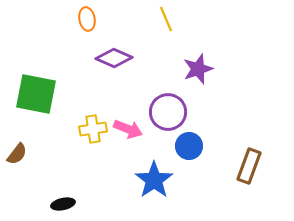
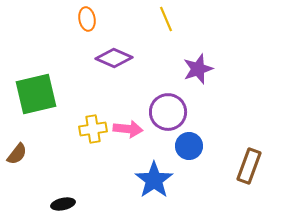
green square: rotated 24 degrees counterclockwise
pink arrow: rotated 16 degrees counterclockwise
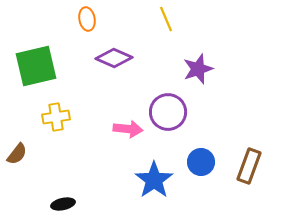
green square: moved 28 px up
yellow cross: moved 37 px left, 12 px up
blue circle: moved 12 px right, 16 px down
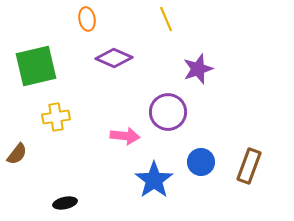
pink arrow: moved 3 px left, 7 px down
black ellipse: moved 2 px right, 1 px up
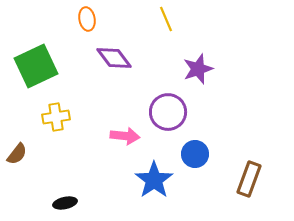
purple diamond: rotated 30 degrees clockwise
green square: rotated 12 degrees counterclockwise
blue circle: moved 6 px left, 8 px up
brown rectangle: moved 13 px down
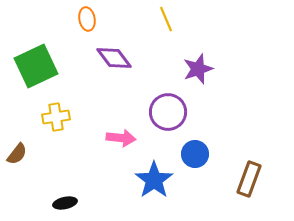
pink arrow: moved 4 px left, 2 px down
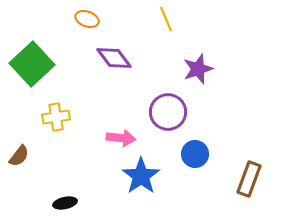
orange ellipse: rotated 60 degrees counterclockwise
green square: moved 4 px left, 2 px up; rotated 18 degrees counterclockwise
brown semicircle: moved 2 px right, 2 px down
blue star: moved 13 px left, 4 px up
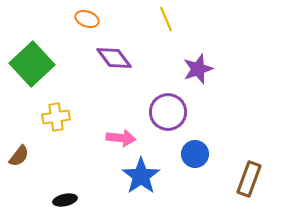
black ellipse: moved 3 px up
